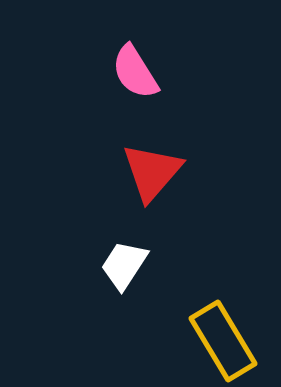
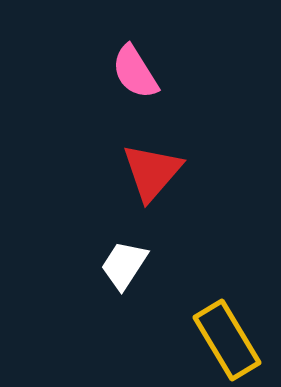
yellow rectangle: moved 4 px right, 1 px up
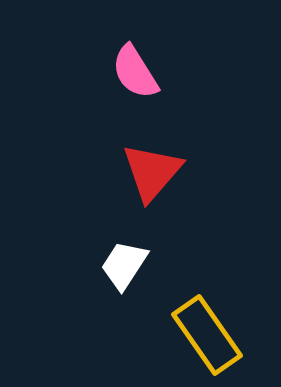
yellow rectangle: moved 20 px left, 5 px up; rotated 4 degrees counterclockwise
